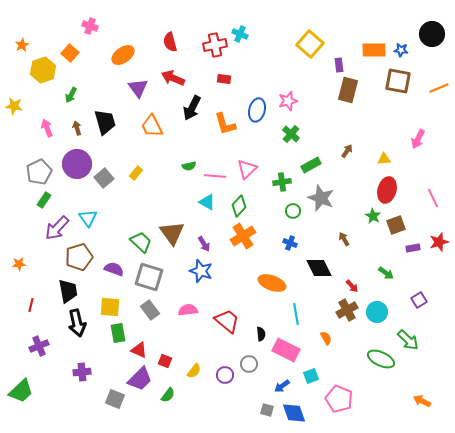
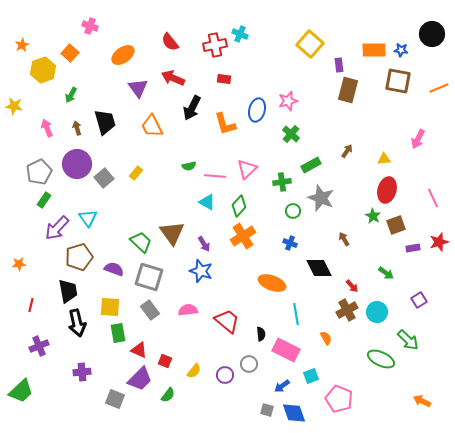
red semicircle at (170, 42): rotated 24 degrees counterclockwise
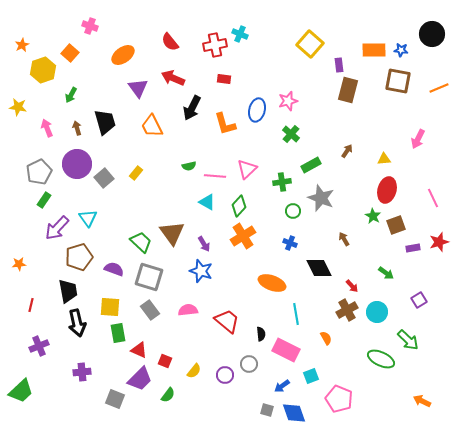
yellow star at (14, 106): moved 4 px right, 1 px down
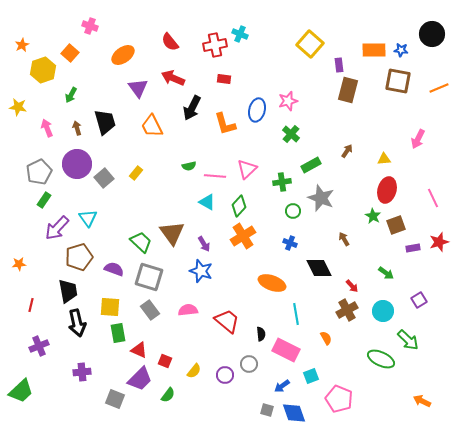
cyan circle at (377, 312): moved 6 px right, 1 px up
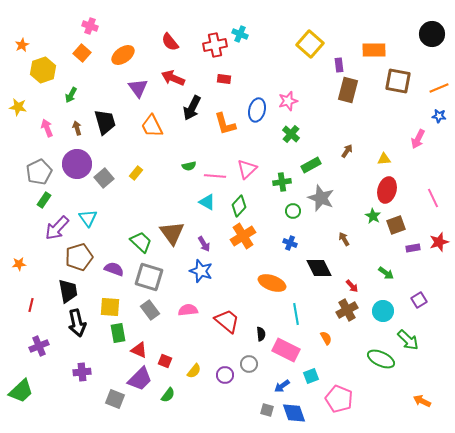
blue star at (401, 50): moved 38 px right, 66 px down
orange square at (70, 53): moved 12 px right
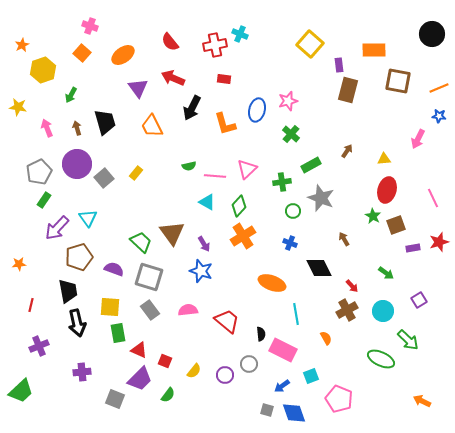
pink rectangle at (286, 350): moved 3 px left
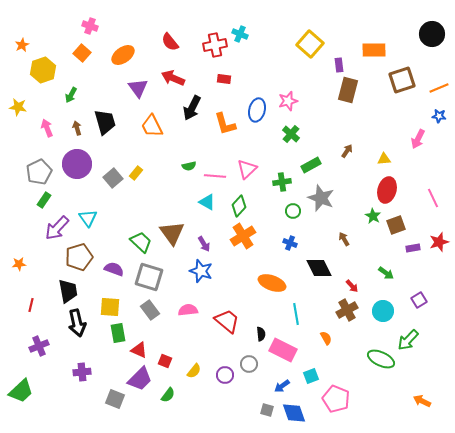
brown square at (398, 81): moved 4 px right, 1 px up; rotated 28 degrees counterclockwise
gray square at (104, 178): moved 9 px right
green arrow at (408, 340): rotated 90 degrees clockwise
pink pentagon at (339, 399): moved 3 px left
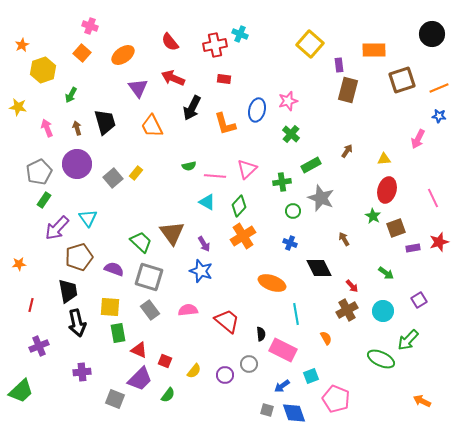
brown square at (396, 225): moved 3 px down
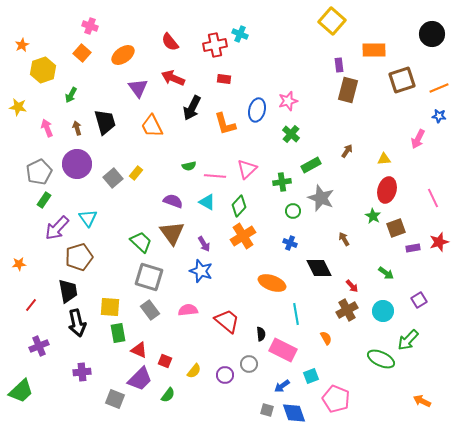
yellow square at (310, 44): moved 22 px right, 23 px up
purple semicircle at (114, 269): moved 59 px right, 68 px up
red line at (31, 305): rotated 24 degrees clockwise
